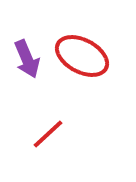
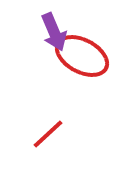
purple arrow: moved 27 px right, 27 px up
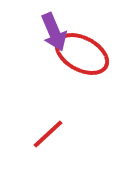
red ellipse: moved 2 px up
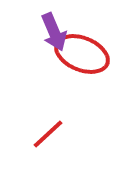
red ellipse: rotated 6 degrees counterclockwise
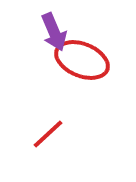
red ellipse: moved 6 px down
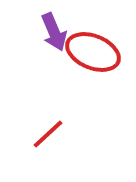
red ellipse: moved 11 px right, 8 px up
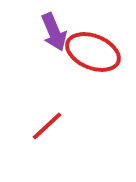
red line: moved 1 px left, 8 px up
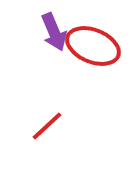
red ellipse: moved 6 px up
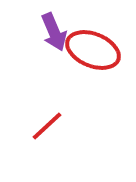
red ellipse: moved 4 px down
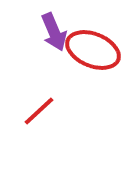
red line: moved 8 px left, 15 px up
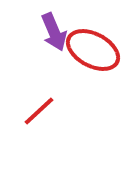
red ellipse: rotated 6 degrees clockwise
